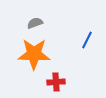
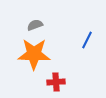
gray semicircle: moved 2 px down
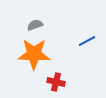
blue line: moved 1 px down; rotated 36 degrees clockwise
red cross: rotated 18 degrees clockwise
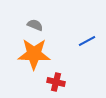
gray semicircle: rotated 42 degrees clockwise
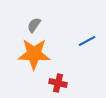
gray semicircle: moved 1 px left; rotated 77 degrees counterclockwise
red cross: moved 2 px right, 1 px down
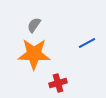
blue line: moved 2 px down
red cross: rotated 30 degrees counterclockwise
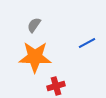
orange star: moved 1 px right, 3 px down
red cross: moved 2 px left, 3 px down
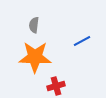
gray semicircle: rotated 28 degrees counterclockwise
blue line: moved 5 px left, 2 px up
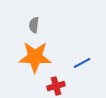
blue line: moved 22 px down
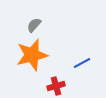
gray semicircle: rotated 35 degrees clockwise
orange star: moved 3 px left, 2 px up; rotated 16 degrees counterclockwise
